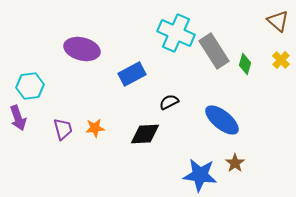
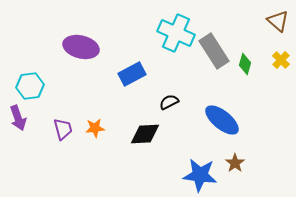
purple ellipse: moved 1 px left, 2 px up
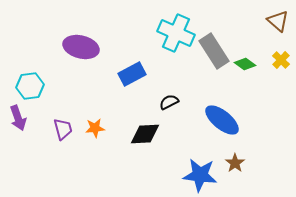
green diamond: rotated 70 degrees counterclockwise
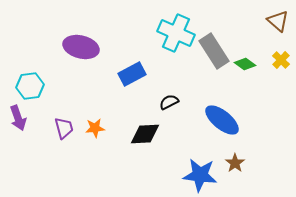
purple trapezoid: moved 1 px right, 1 px up
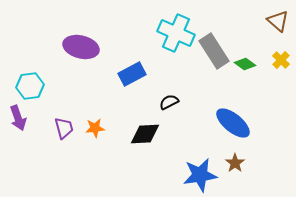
blue ellipse: moved 11 px right, 3 px down
blue star: rotated 16 degrees counterclockwise
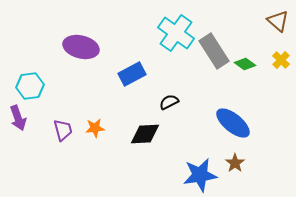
cyan cross: rotated 12 degrees clockwise
purple trapezoid: moved 1 px left, 2 px down
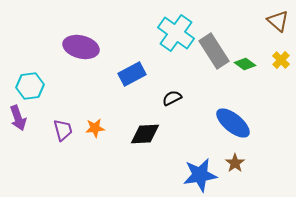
black semicircle: moved 3 px right, 4 px up
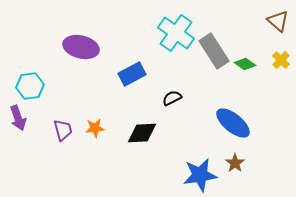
black diamond: moved 3 px left, 1 px up
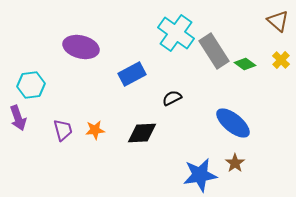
cyan hexagon: moved 1 px right, 1 px up
orange star: moved 2 px down
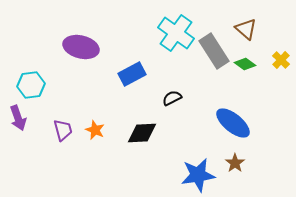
brown triangle: moved 32 px left, 8 px down
orange star: rotated 30 degrees clockwise
blue star: moved 2 px left
